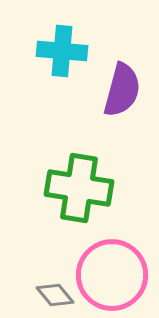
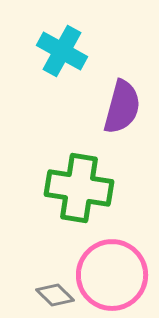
cyan cross: rotated 24 degrees clockwise
purple semicircle: moved 17 px down
gray diamond: rotated 6 degrees counterclockwise
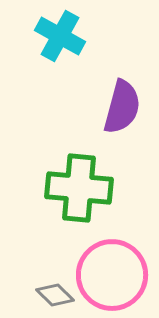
cyan cross: moved 2 px left, 15 px up
green cross: rotated 4 degrees counterclockwise
